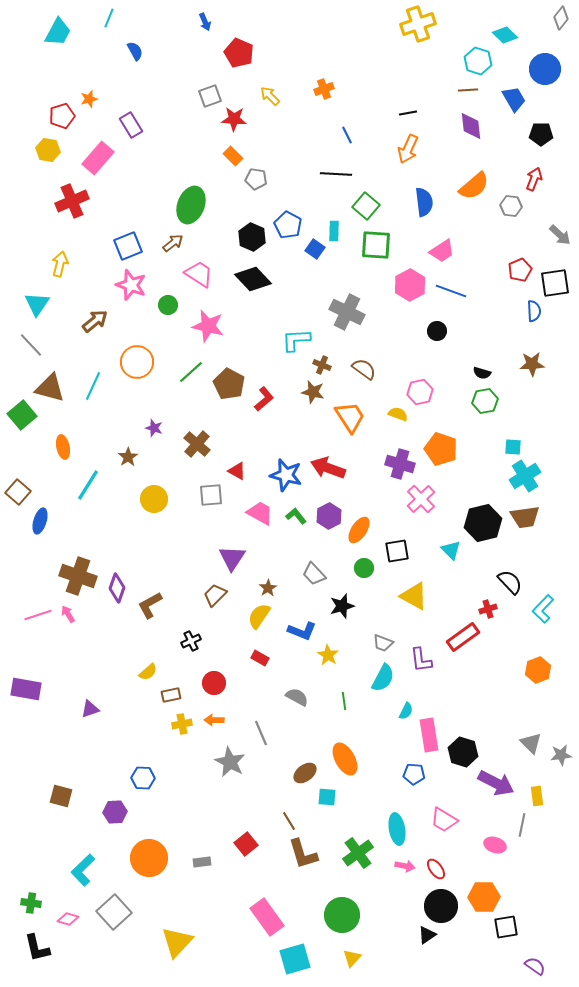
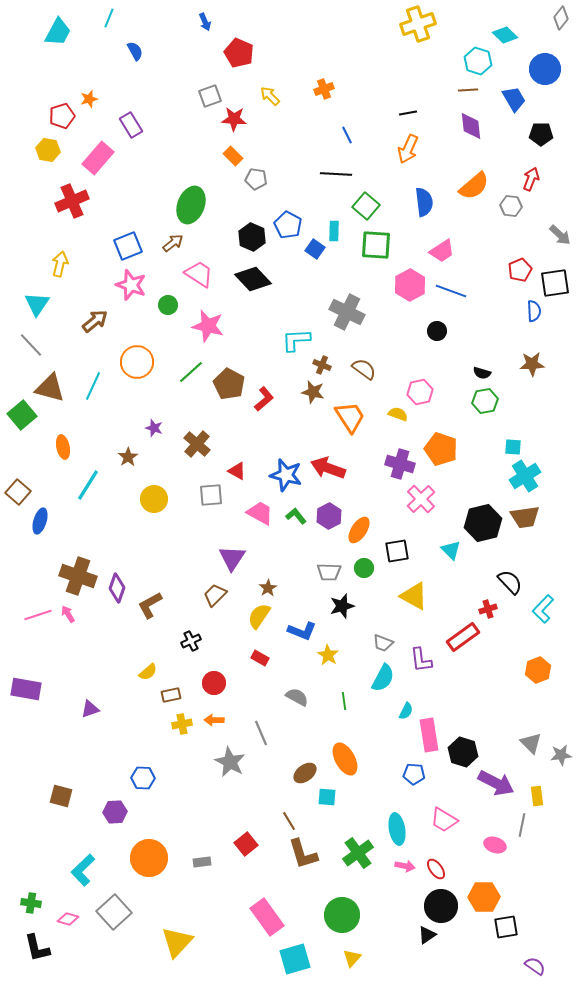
red arrow at (534, 179): moved 3 px left
gray trapezoid at (314, 574): moved 15 px right, 2 px up; rotated 45 degrees counterclockwise
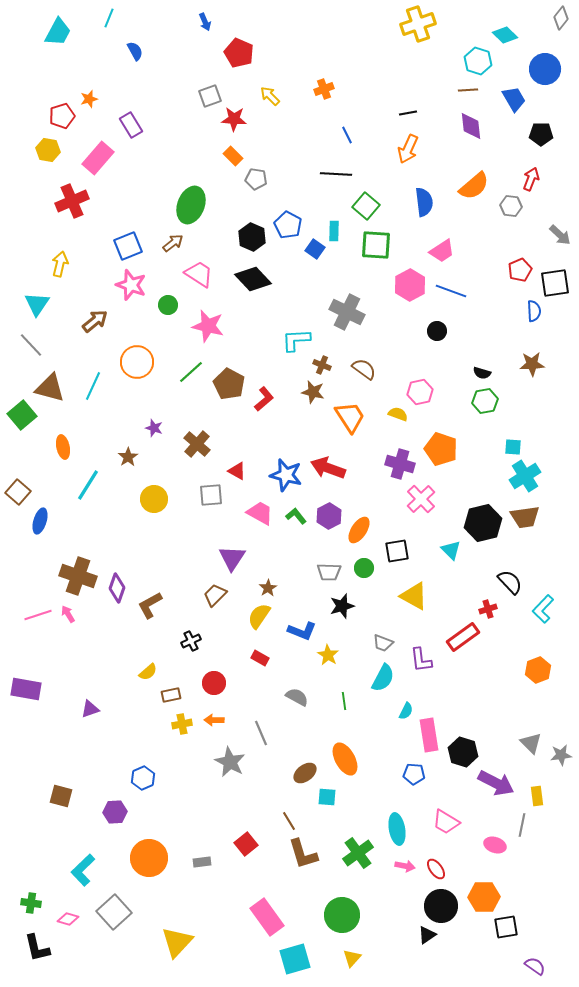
blue hexagon at (143, 778): rotated 25 degrees counterclockwise
pink trapezoid at (444, 820): moved 2 px right, 2 px down
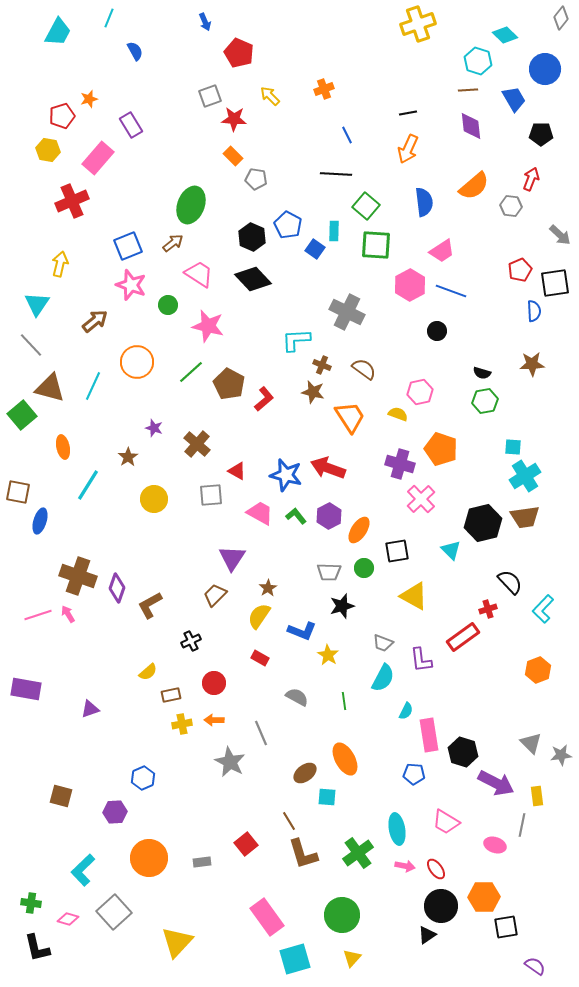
brown square at (18, 492): rotated 30 degrees counterclockwise
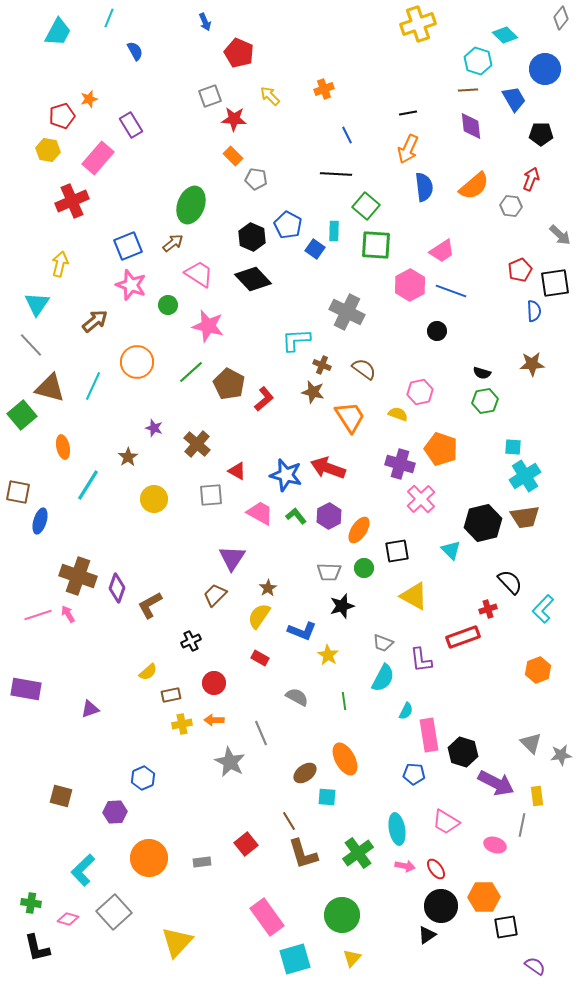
blue semicircle at (424, 202): moved 15 px up
red rectangle at (463, 637): rotated 16 degrees clockwise
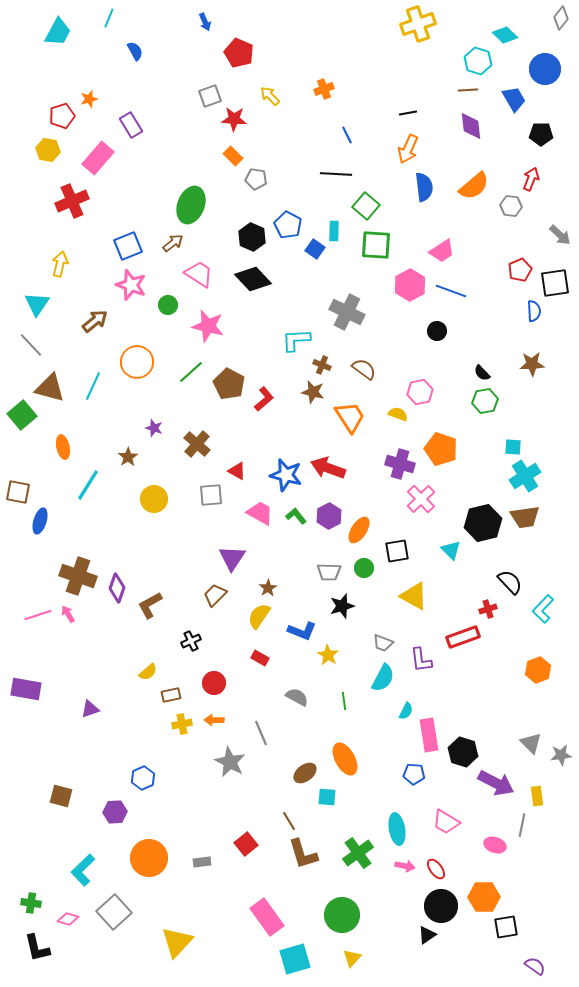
black semicircle at (482, 373): rotated 30 degrees clockwise
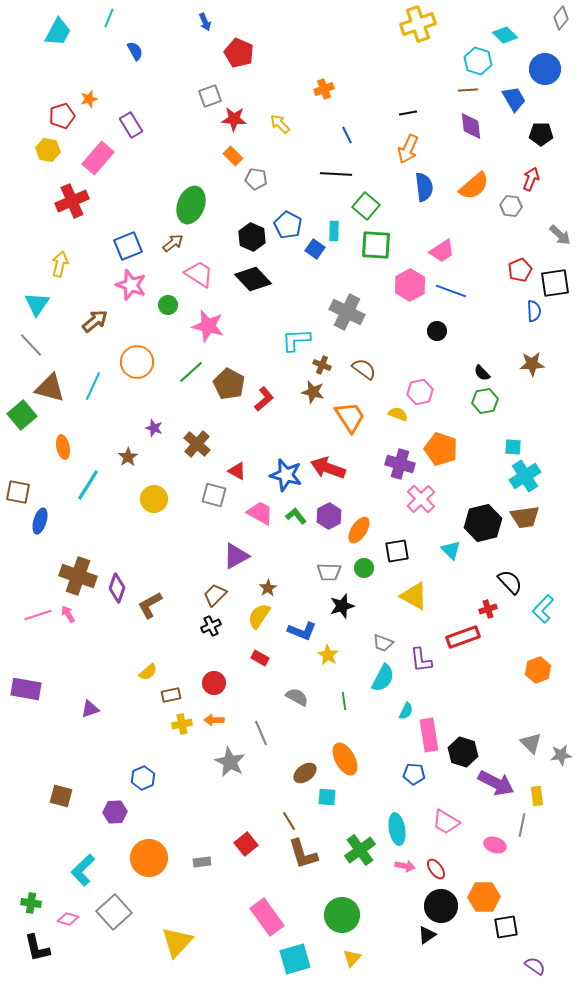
yellow arrow at (270, 96): moved 10 px right, 28 px down
gray square at (211, 495): moved 3 px right; rotated 20 degrees clockwise
purple triangle at (232, 558): moved 4 px right, 2 px up; rotated 28 degrees clockwise
black cross at (191, 641): moved 20 px right, 15 px up
green cross at (358, 853): moved 2 px right, 3 px up
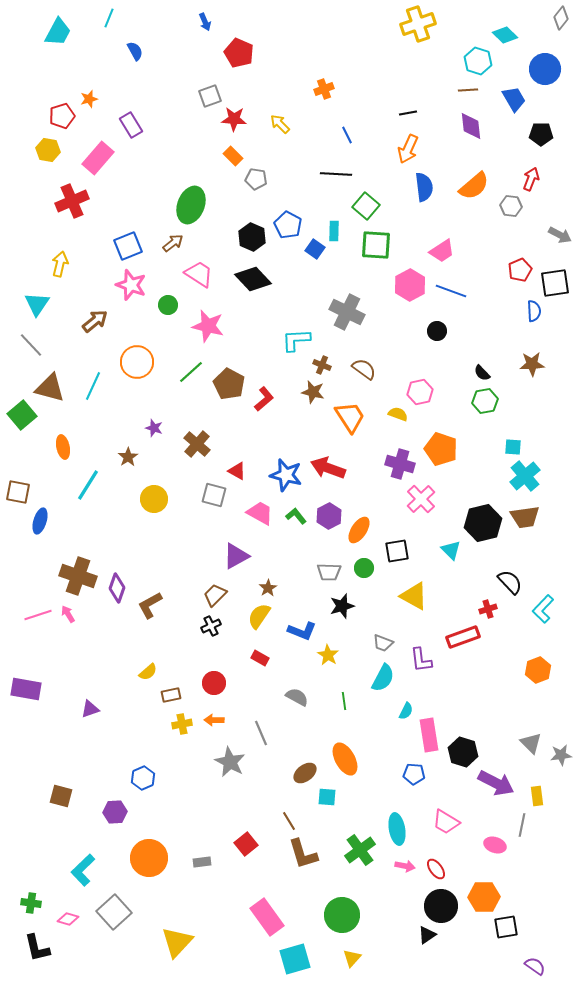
gray arrow at (560, 235): rotated 15 degrees counterclockwise
cyan cross at (525, 476): rotated 8 degrees counterclockwise
